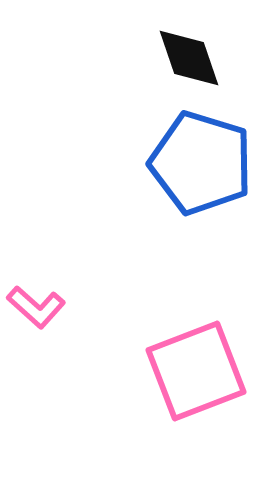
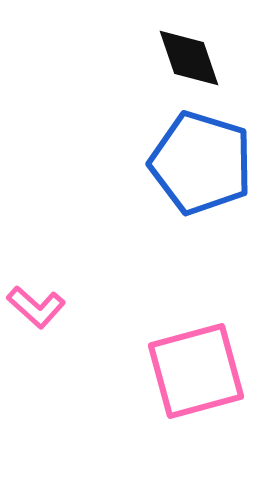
pink square: rotated 6 degrees clockwise
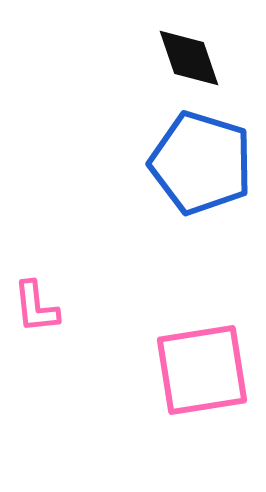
pink L-shape: rotated 42 degrees clockwise
pink square: moved 6 px right, 1 px up; rotated 6 degrees clockwise
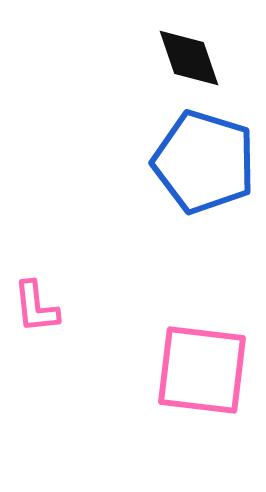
blue pentagon: moved 3 px right, 1 px up
pink square: rotated 16 degrees clockwise
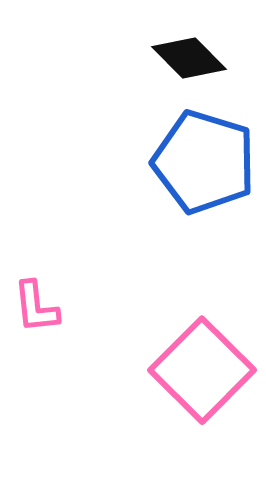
black diamond: rotated 26 degrees counterclockwise
pink square: rotated 38 degrees clockwise
